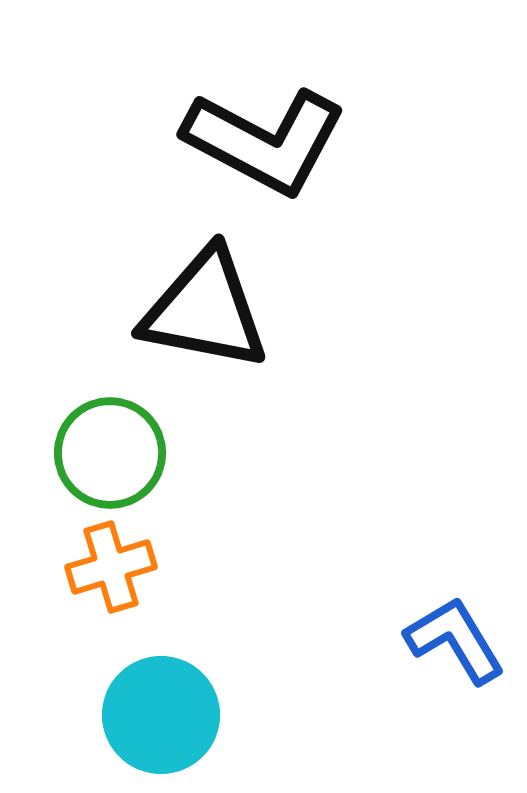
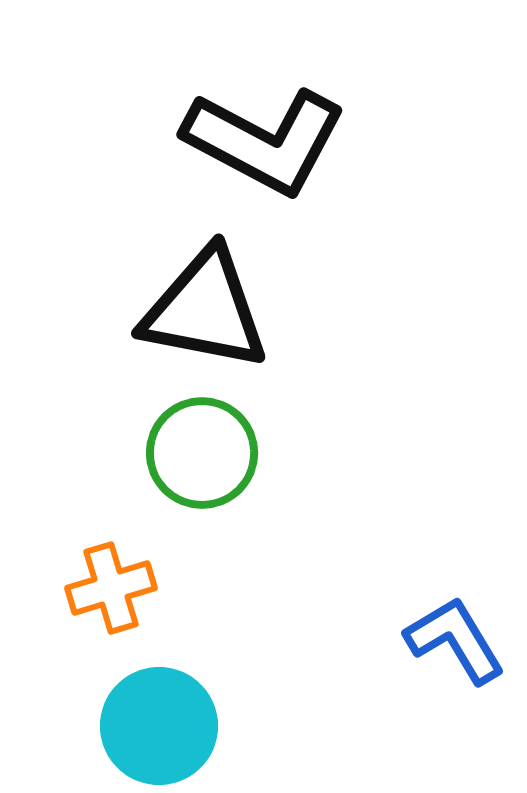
green circle: moved 92 px right
orange cross: moved 21 px down
cyan circle: moved 2 px left, 11 px down
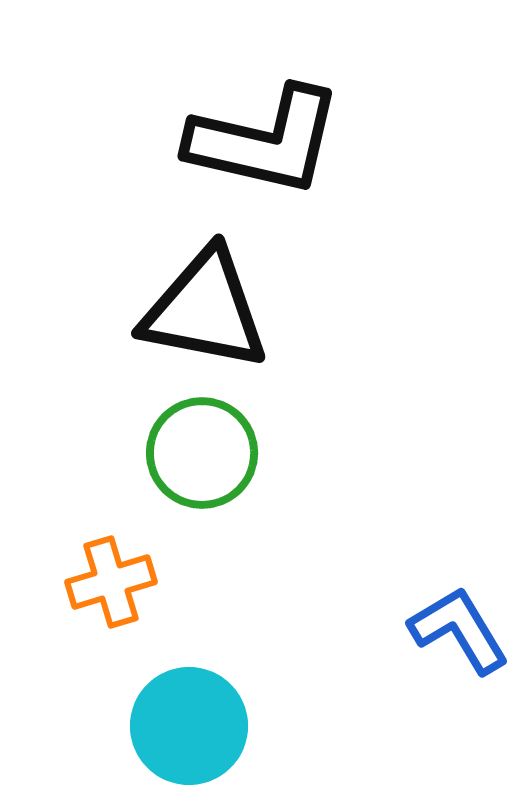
black L-shape: rotated 15 degrees counterclockwise
orange cross: moved 6 px up
blue L-shape: moved 4 px right, 10 px up
cyan circle: moved 30 px right
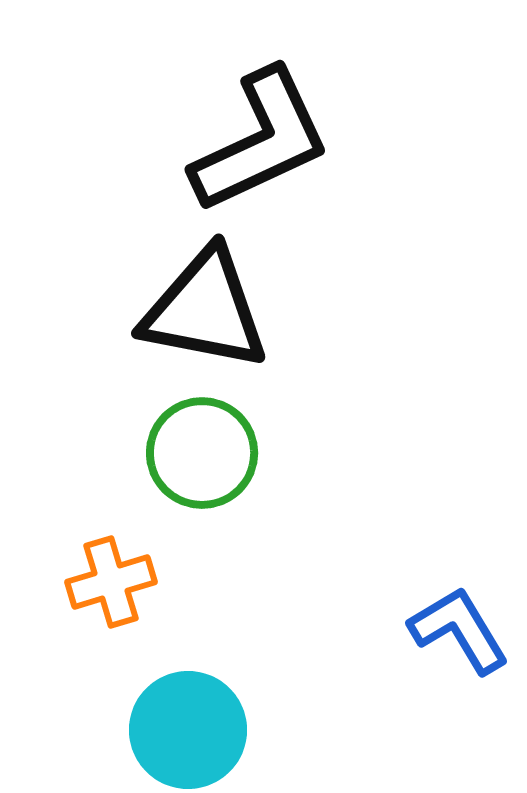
black L-shape: moved 4 px left; rotated 38 degrees counterclockwise
cyan circle: moved 1 px left, 4 px down
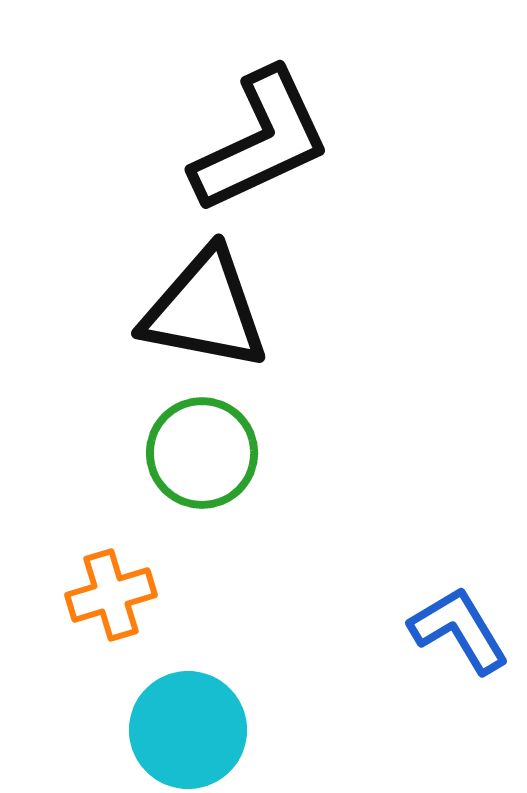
orange cross: moved 13 px down
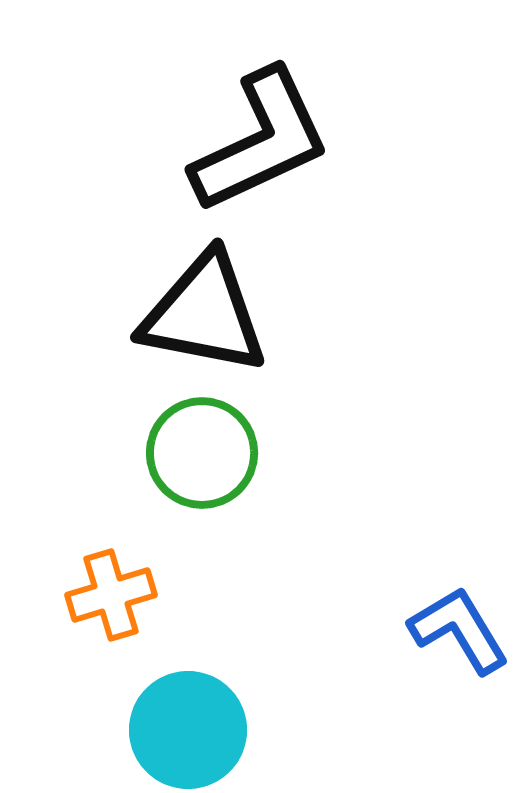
black triangle: moved 1 px left, 4 px down
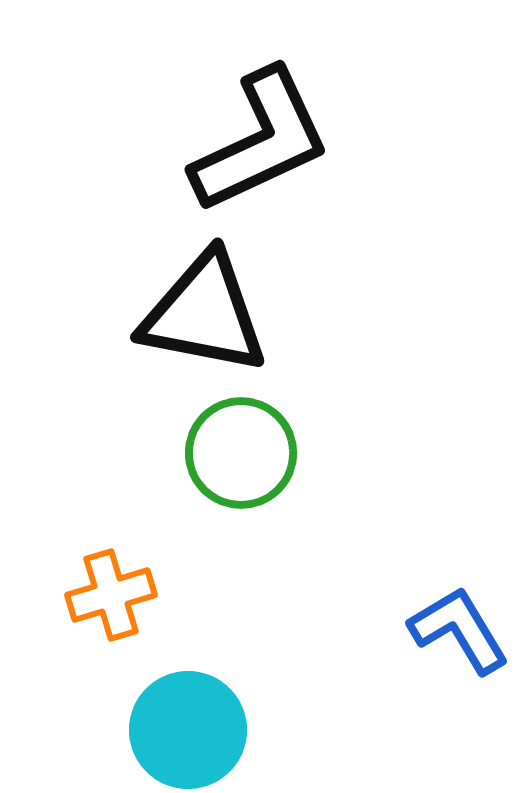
green circle: moved 39 px right
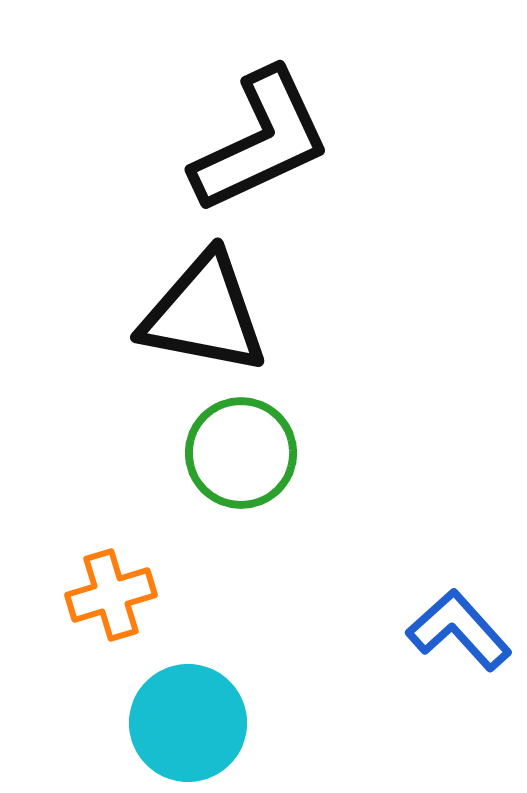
blue L-shape: rotated 11 degrees counterclockwise
cyan circle: moved 7 px up
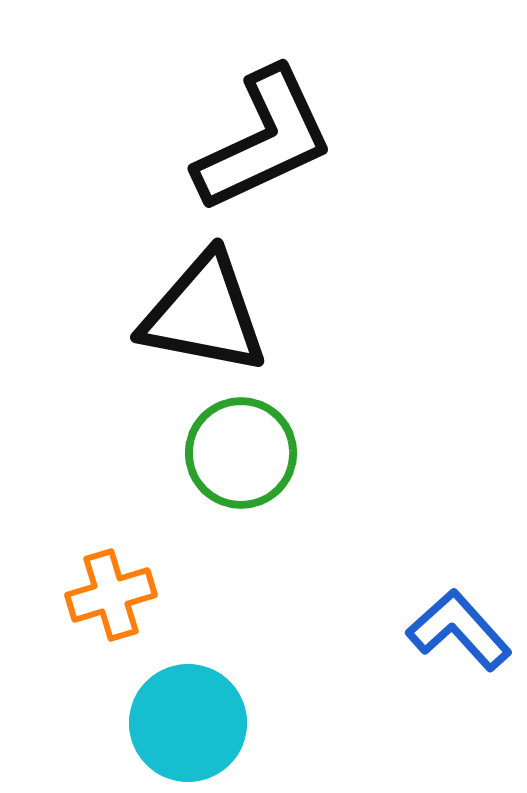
black L-shape: moved 3 px right, 1 px up
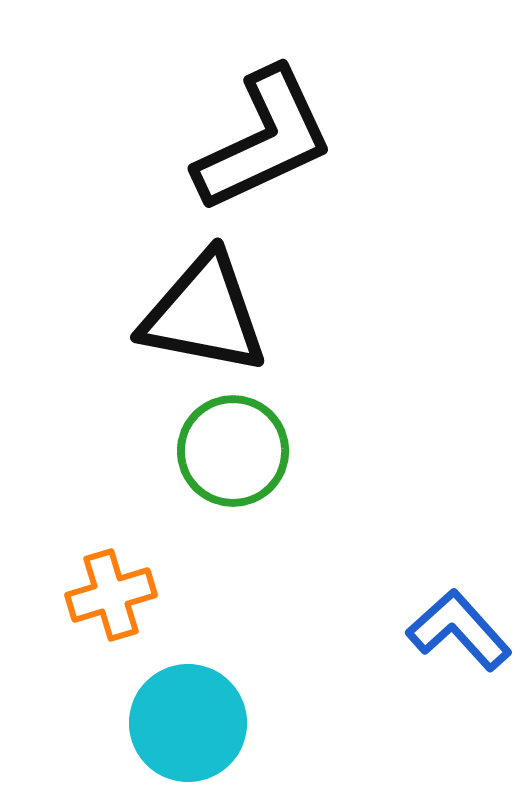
green circle: moved 8 px left, 2 px up
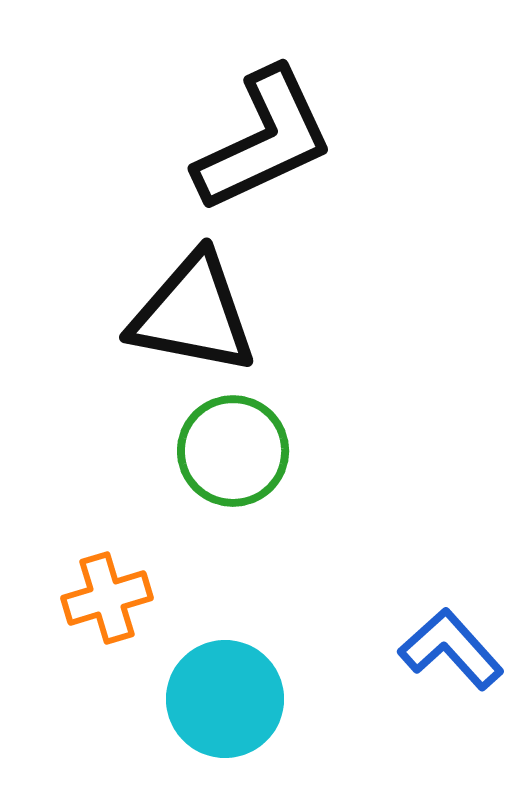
black triangle: moved 11 px left
orange cross: moved 4 px left, 3 px down
blue L-shape: moved 8 px left, 19 px down
cyan circle: moved 37 px right, 24 px up
